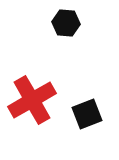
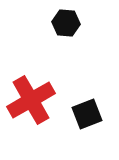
red cross: moved 1 px left
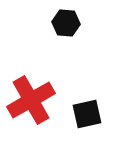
black square: rotated 8 degrees clockwise
